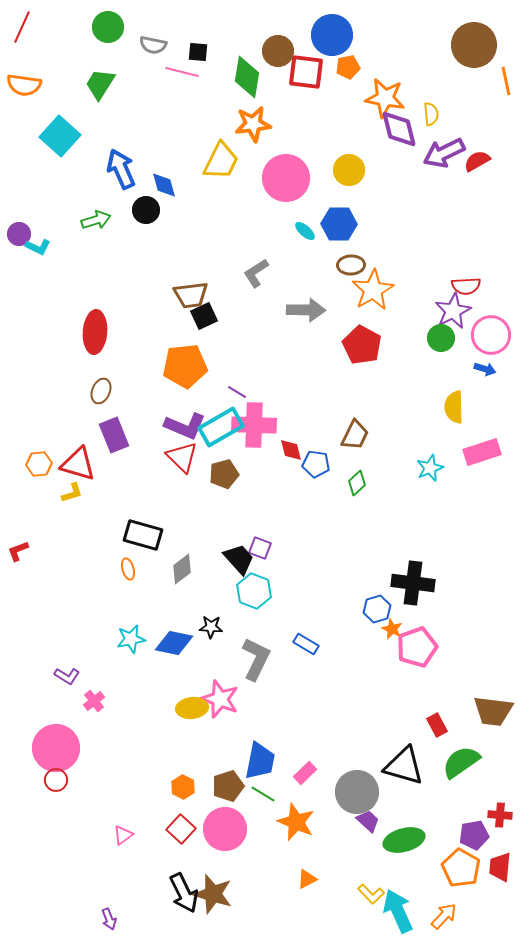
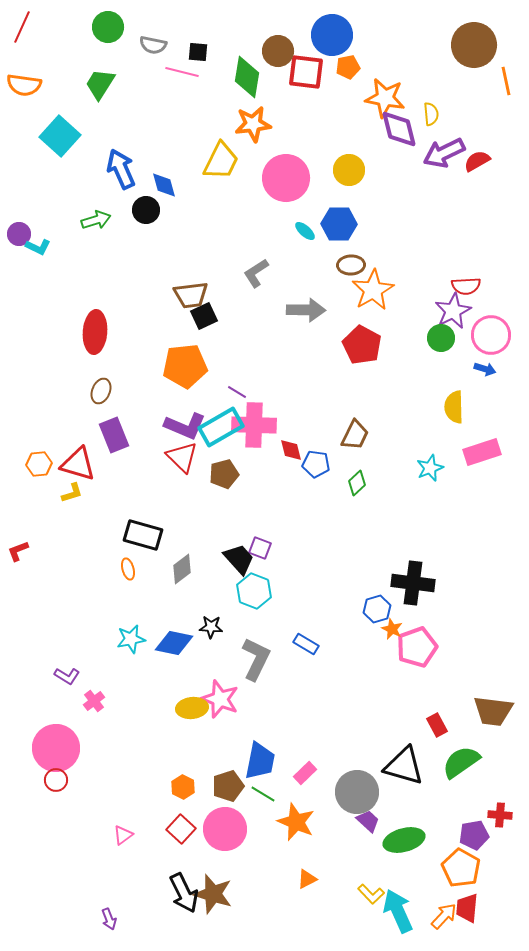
red trapezoid at (500, 867): moved 33 px left, 41 px down
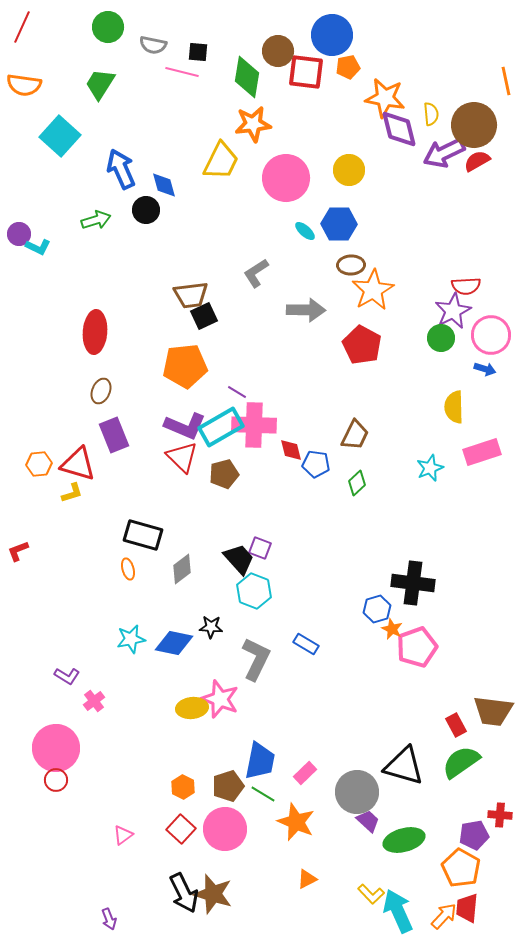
brown circle at (474, 45): moved 80 px down
red rectangle at (437, 725): moved 19 px right
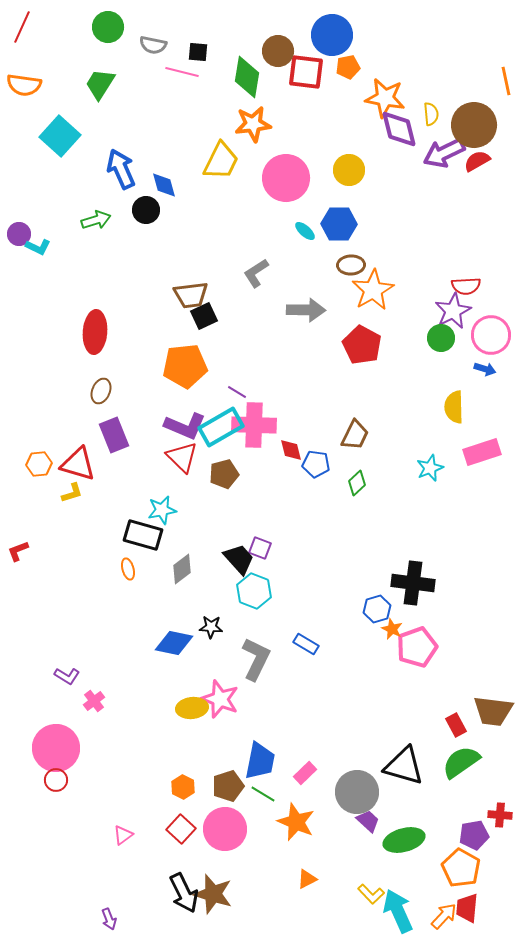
cyan star at (131, 639): moved 31 px right, 129 px up
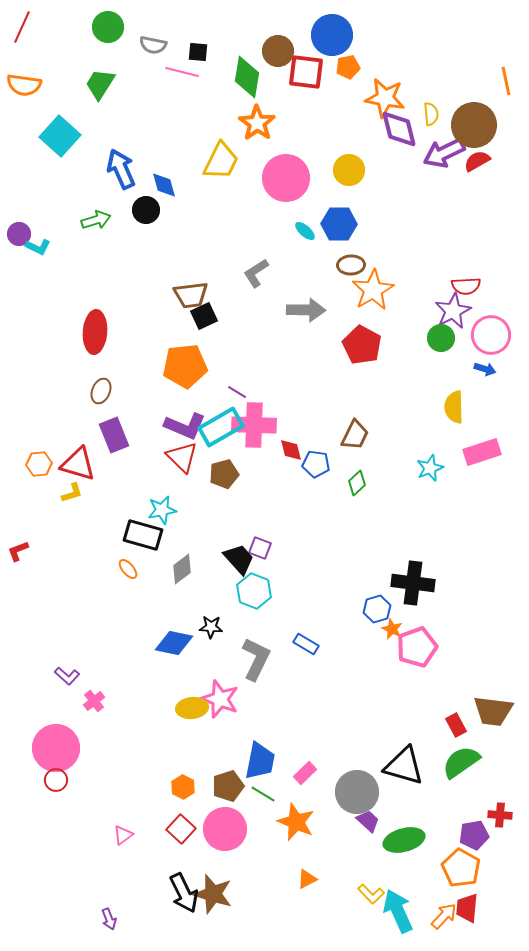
orange star at (253, 124): moved 4 px right, 1 px up; rotated 30 degrees counterclockwise
orange ellipse at (128, 569): rotated 25 degrees counterclockwise
purple L-shape at (67, 676): rotated 10 degrees clockwise
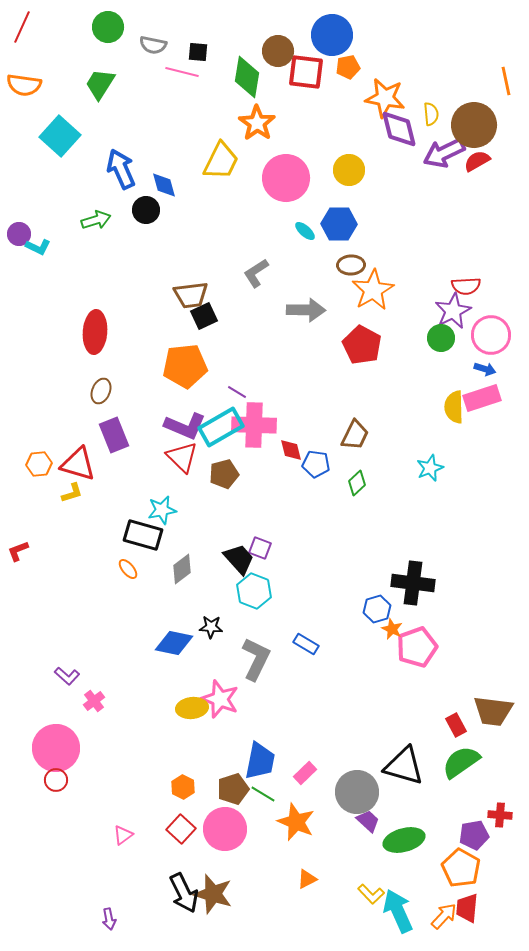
pink rectangle at (482, 452): moved 54 px up
brown pentagon at (228, 786): moved 5 px right, 3 px down
purple arrow at (109, 919): rotated 10 degrees clockwise
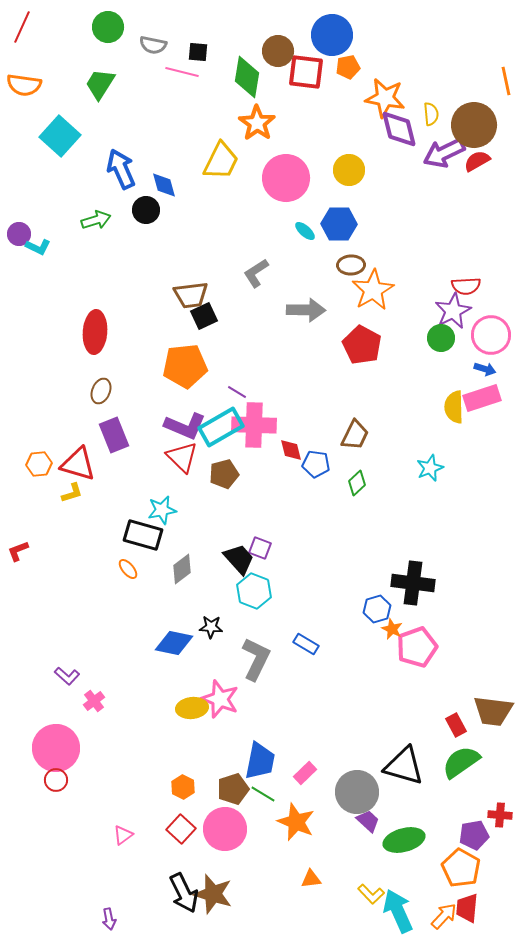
orange triangle at (307, 879): moved 4 px right; rotated 20 degrees clockwise
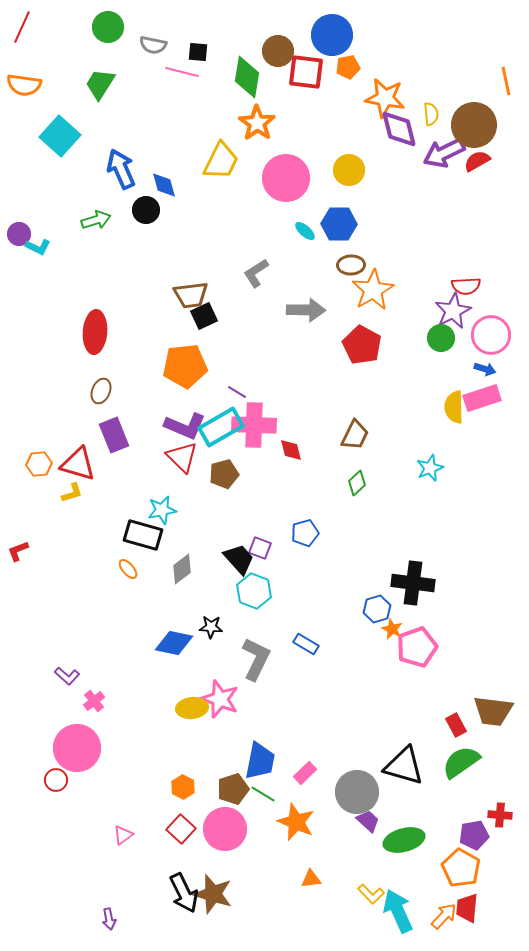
blue pentagon at (316, 464): moved 11 px left, 69 px down; rotated 24 degrees counterclockwise
pink circle at (56, 748): moved 21 px right
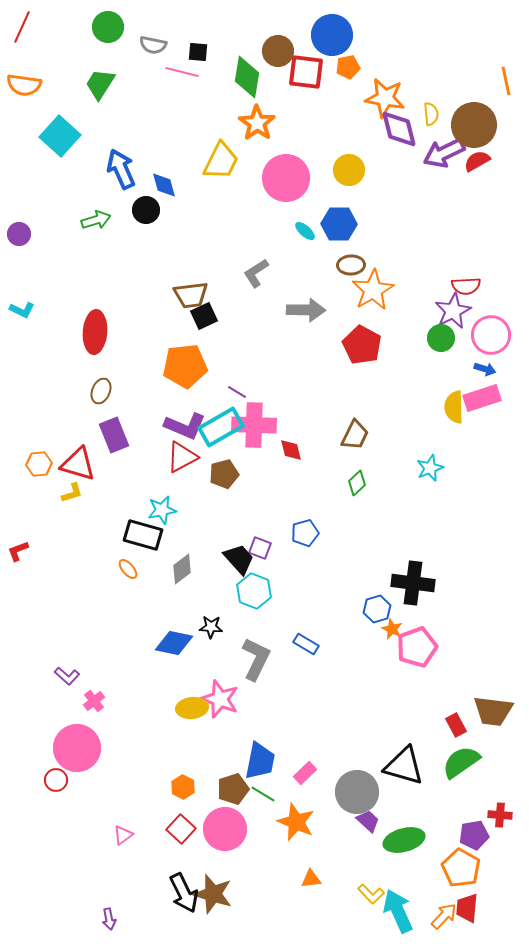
cyan L-shape at (38, 247): moved 16 px left, 63 px down
red triangle at (182, 457): rotated 48 degrees clockwise
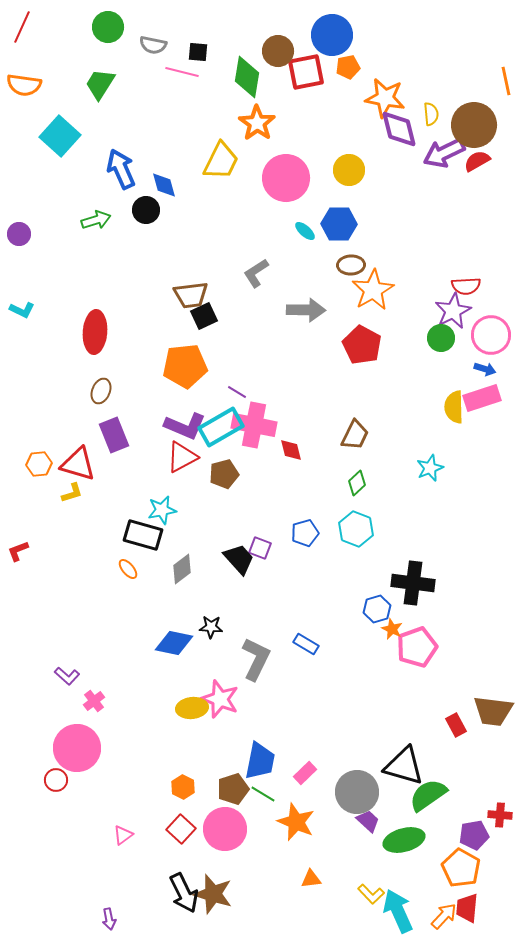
red square at (306, 72): rotated 18 degrees counterclockwise
pink cross at (254, 425): rotated 9 degrees clockwise
cyan hexagon at (254, 591): moved 102 px right, 62 px up
green semicircle at (461, 762): moved 33 px left, 33 px down
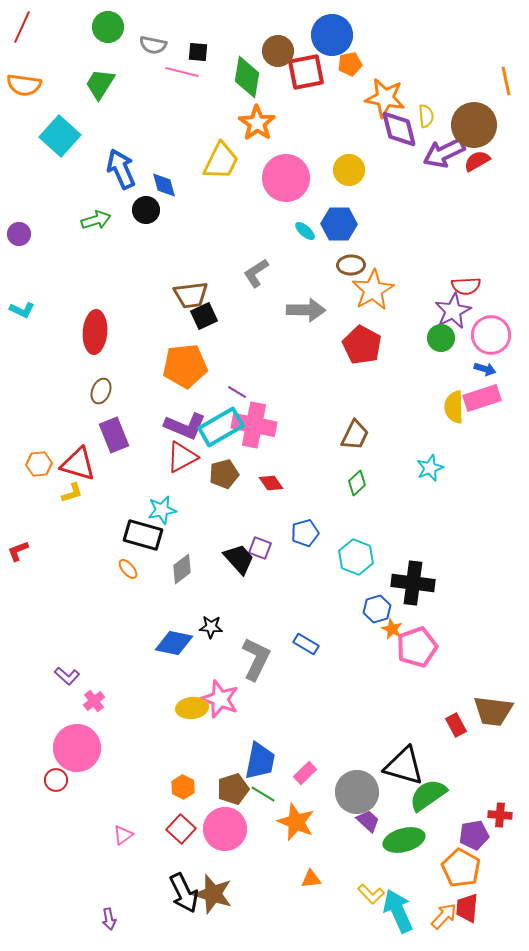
orange pentagon at (348, 67): moved 2 px right, 3 px up
yellow semicircle at (431, 114): moved 5 px left, 2 px down
red diamond at (291, 450): moved 20 px left, 33 px down; rotated 20 degrees counterclockwise
cyan hexagon at (356, 529): moved 28 px down
